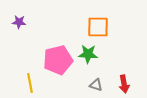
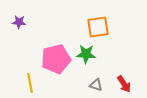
orange square: rotated 10 degrees counterclockwise
green star: moved 2 px left
pink pentagon: moved 2 px left, 1 px up
red arrow: rotated 24 degrees counterclockwise
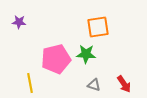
gray triangle: moved 2 px left
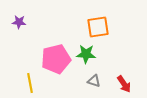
gray triangle: moved 4 px up
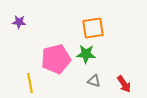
orange square: moved 5 px left, 1 px down
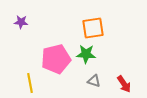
purple star: moved 2 px right
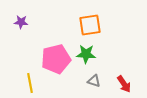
orange square: moved 3 px left, 3 px up
